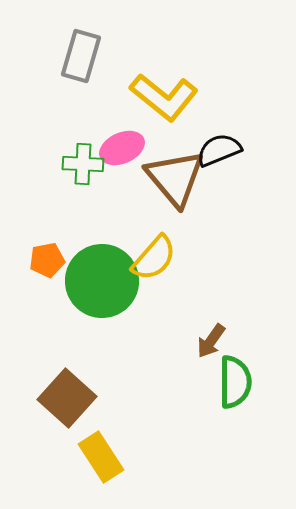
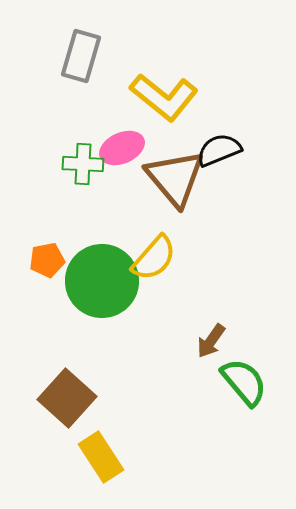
green semicircle: moved 9 px right; rotated 40 degrees counterclockwise
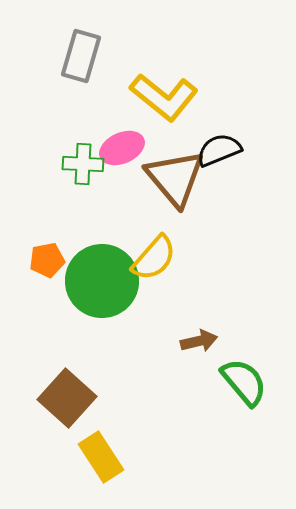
brown arrow: moved 12 px left; rotated 138 degrees counterclockwise
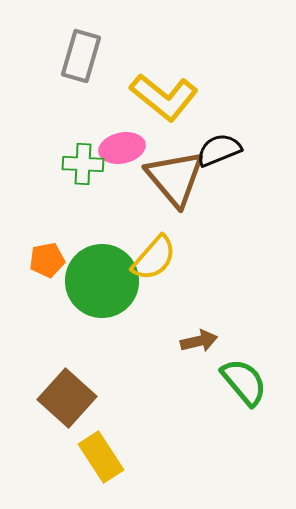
pink ellipse: rotated 12 degrees clockwise
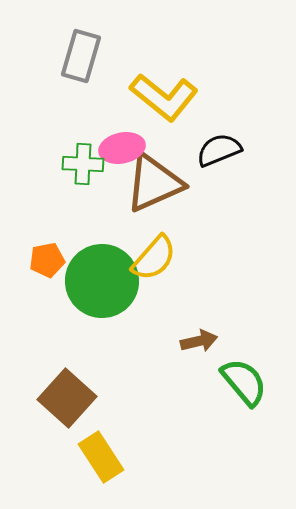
brown triangle: moved 21 px left, 5 px down; rotated 46 degrees clockwise
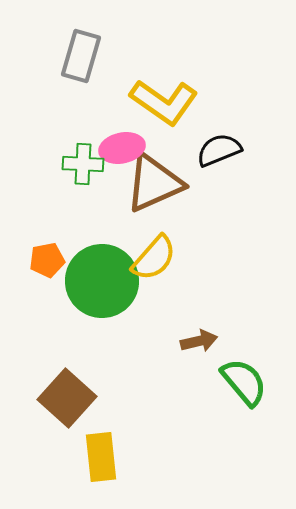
yellow L-shape: moved 5 px down; rotated 4 degrees counterclockwise
yellow rectangle: rotated 27 degrees clockwise
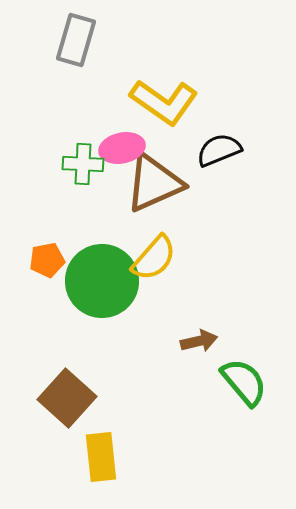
gray rectangle: moved 5 px left, 16 px up
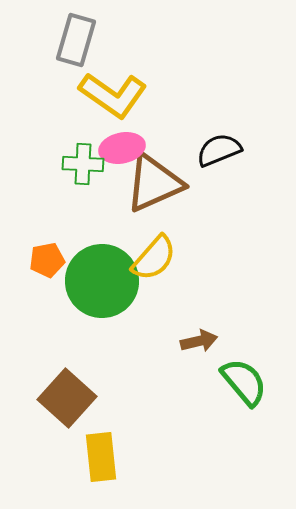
yellow L-shape: moved 51 px left, 7 px up
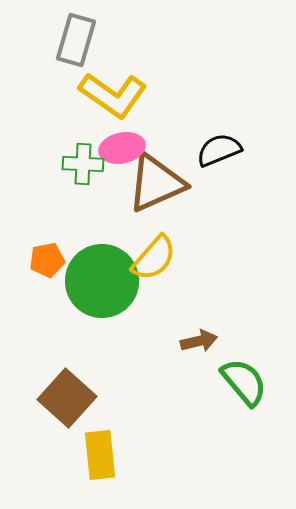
brown triangle: moved 2 px right
yellow rectangle: moved 1 px left, 2 px up
